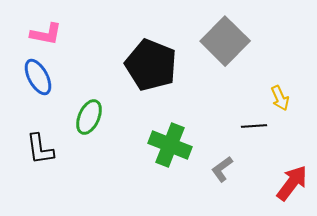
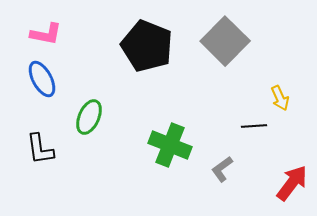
black pentagon: moved 4 px left, 19 px up
blue ellipse: moved 4 px right, 2 px down
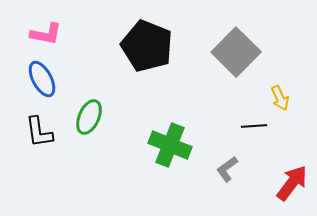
gray square: moved 11 px right, 11 px down
black L-shape: moved 1 px left, 17 px up
gray L-shape: moved 5 px right
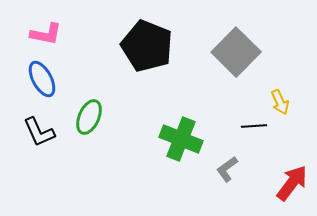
yellow arrow: moved 4 px down
black L-shape: rotated 16 degrees counterclockwise
green cross: moved 11 px right, 6 px up
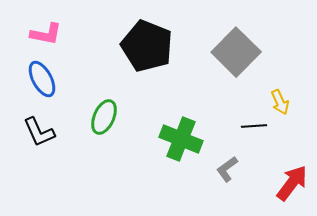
green ellipse: moved 15 px right
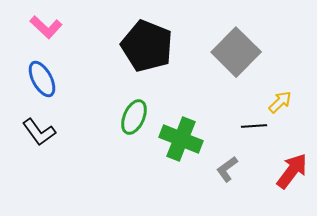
pink L-shape: moved 7 px up; rotated 32 degrees clockwise
yellow arrow: rotated 110 degrees counterclockwise
green ellipse: moved 30 px right
black L-shape: rotated 12 degrees counterclockwise
red arrow: moved 12 px up
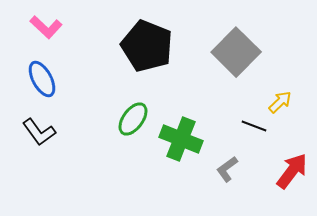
green ellipse: moved 1 px left, 2 px down; rotated 12 degrees clockwise
black line: rotated 25 degrees clockwise
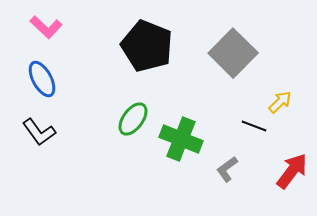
gray square: moved 3 px left, 1 px down
